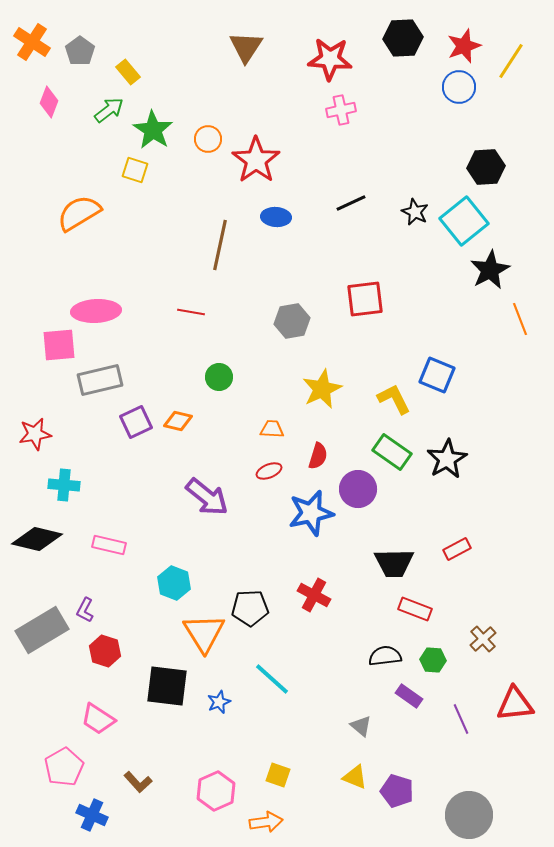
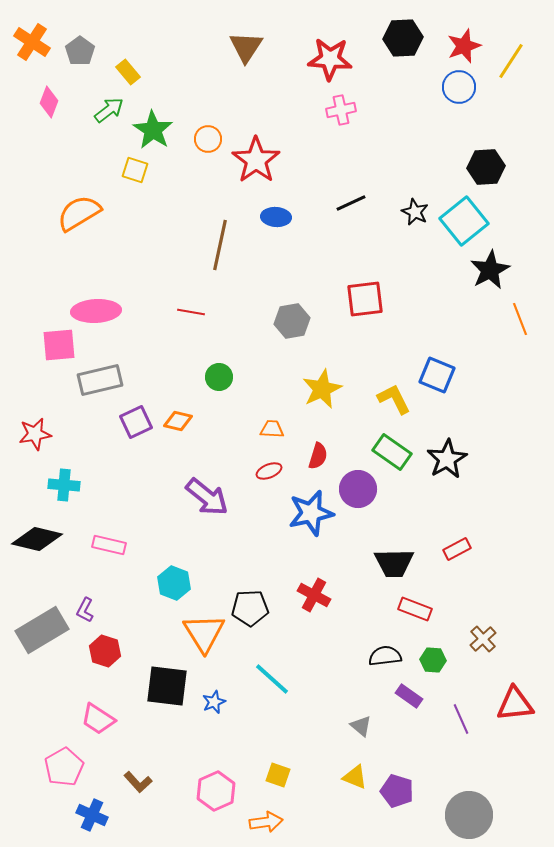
blue star at (219, 702): moved 5 px left
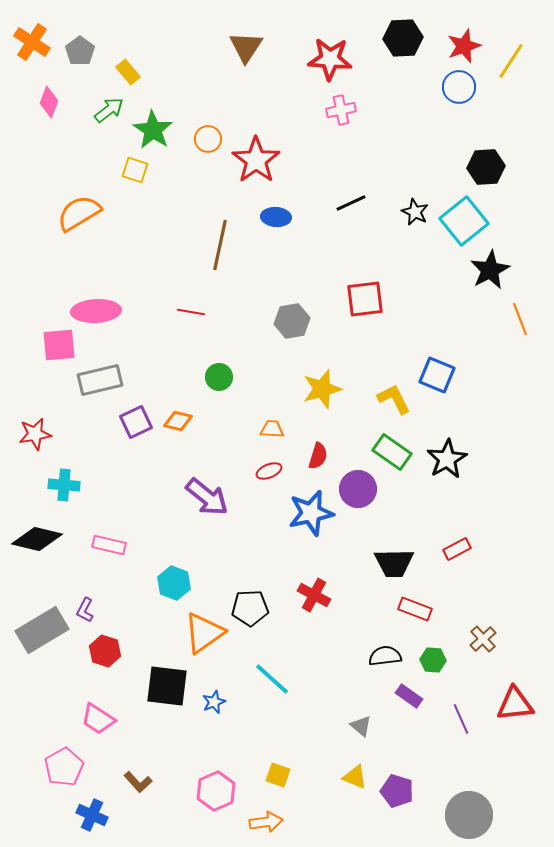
yellow star at (322, 389): rotated 9 degrees clockwise
orange triangle at (204, 633): rotated 27 degrees clockwise
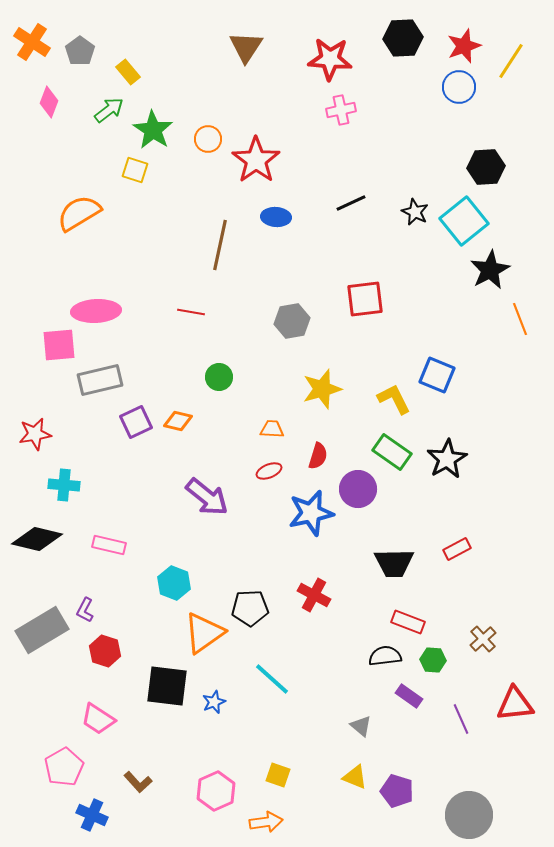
red rectangle at (415, 609): moved 7 px left, 13 px down
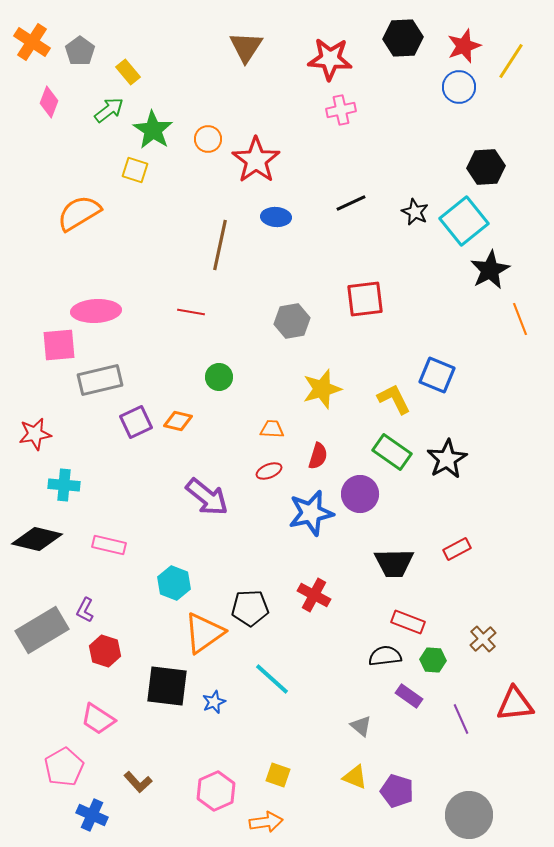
purple circle at (358, 489): moved 2 px right, 5 px down
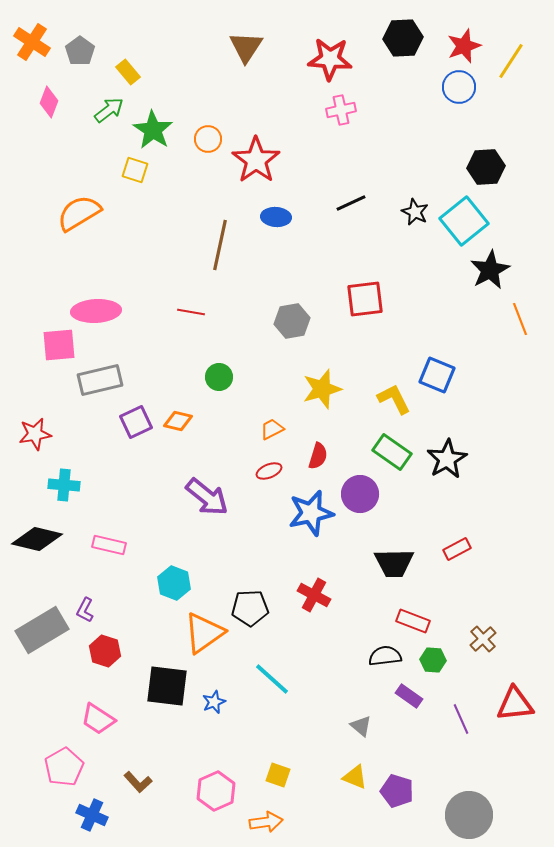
orange trapezoid at (272, 429): rotated 30 degrees counterclockwise
red rectangle at (408, 622): moved 5 px right, 1 px up
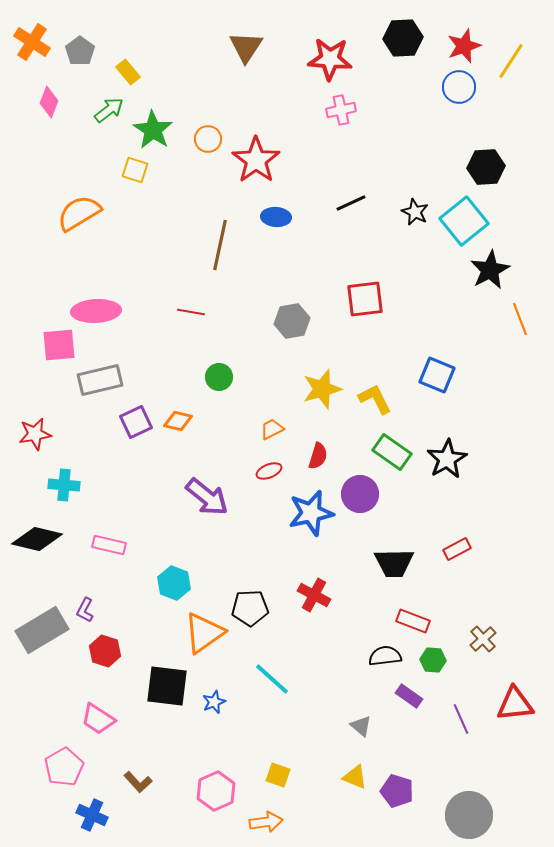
yellow L-shape at (394, 399): moved 19 px left
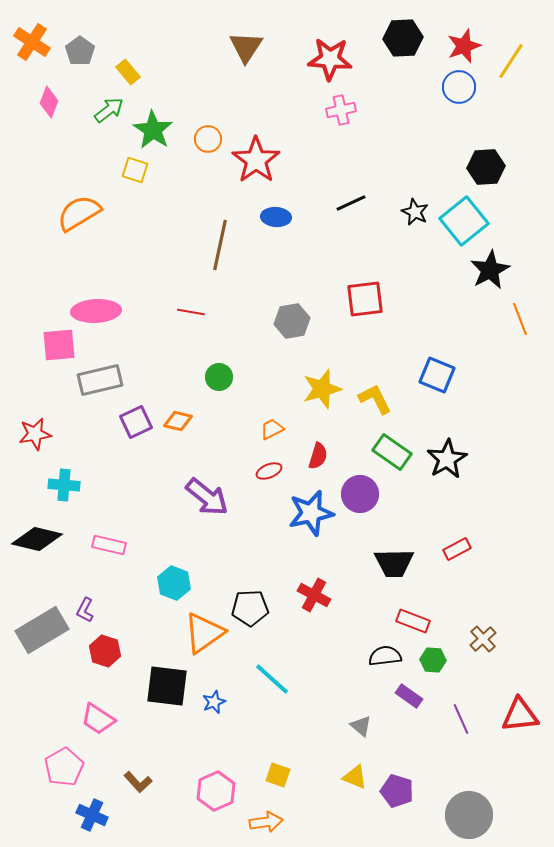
red triangle at (515, 704): moved 5 px right, 11 px down
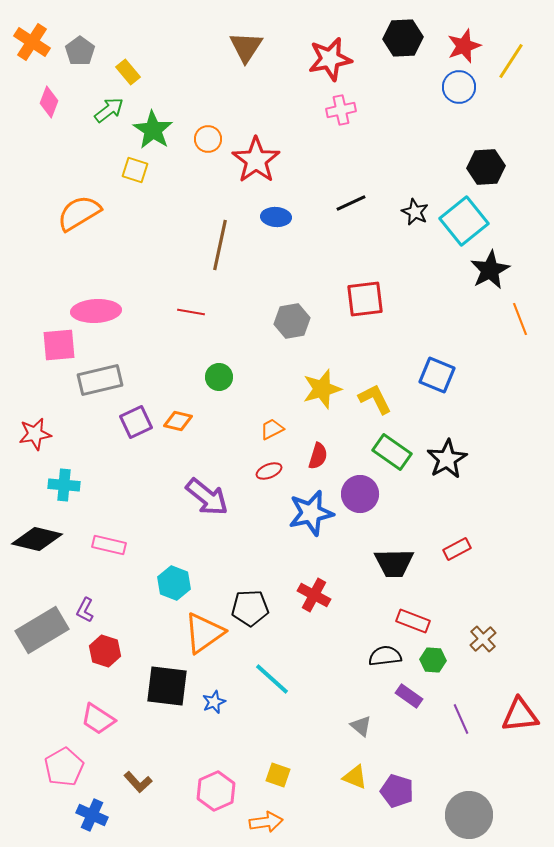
red star at (330, 59): rotated 15 degrees counterclockwise
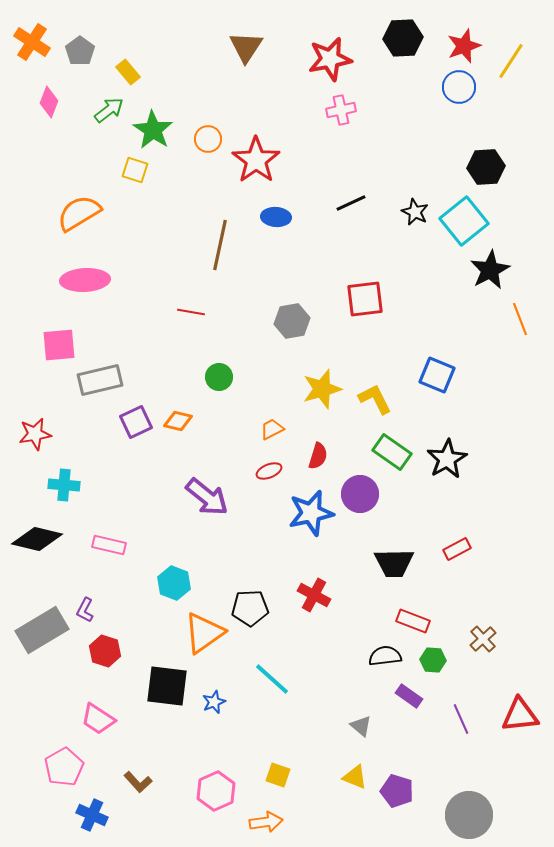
pink ellipse at (96, 311): moved 11 px left, 31 px up
